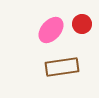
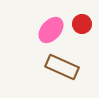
brown rectangle: rotated 32 degrees clockwise
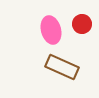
pink ellipse: rotated 56 degrees counterclockwise
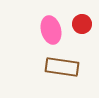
brown rectangle: rotated 16 degrees counterclockwise
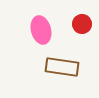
pink ellipse: moved 10 px left
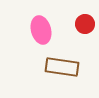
red circle: moved 3 px right
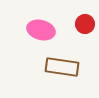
pink ellipse: rotated 60 degrees counterclockwise
